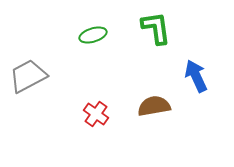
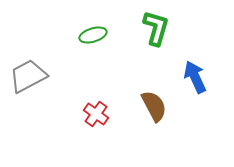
green L-shape: rotated 24 degrees clockwise
blue arrow: moved 1 px left, 1 px down
brown semicircle: rotated 72 degrees clockwise
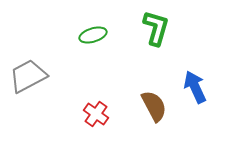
blue arrow: moved 10 px down
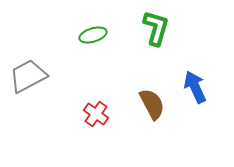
brown semicircle: moved 2 px left, 2 px up
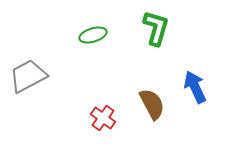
red cross: moved 7 px right, 4 px down
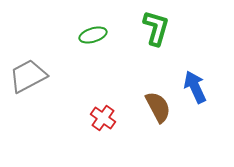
brown semicircle: moved 6 px right, 3 px down
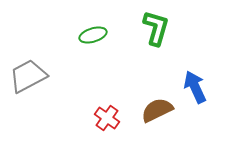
brown semicircle: moved 1 px left, 3 px down; rotated 88 degrees counterclockwise
red cross: moved 4 px right
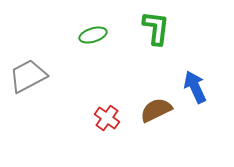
green L-shape: rotated 9 degrees counterclockwise
brown semicircle: moved 1 px left
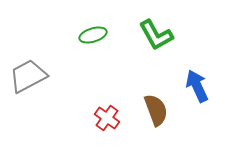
green L-shape: moved 7 px down; rotated 144 degrees clockwise
blue arrow: moved 2 px right, 1 px up
brown semicircle: rotated 96 degrees clockwise
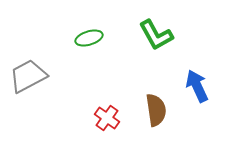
green ellipse: moved 4 px left, 3 px down
brown semicircle: rotated 12 degrees clockwise
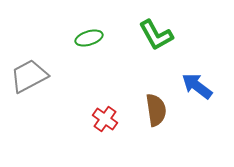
gray trapezoid: moved 1 px right
blue arrow: rotated 28 degrees counterclockwise
red cross: moved 2 px left, 1 px down
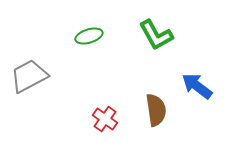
green ellipse: moved 2 px up
